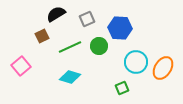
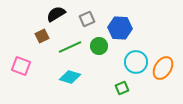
pink square: rotated 30 degrees counterclockwise
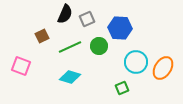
black semicircle: moved 9 px right; rotated 144 degrees clockwise
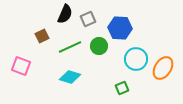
gray square: moved 1 px right
cyan circle: moved 3 px up
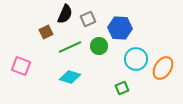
brown square: moved 4 px right, 4 px up
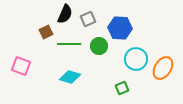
green line: moved 1 px left, 3 px up; rotated 25 degrees clockwise
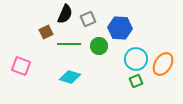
orange ellipse: moved 4 px up
green square: moved 14 px right, 7 px up
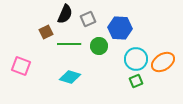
orange ellipse: moved 2 px up; rotated 25 degrees clockwise
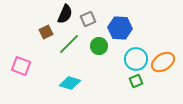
green line: rotated 45 degrees counterclockwise
cyan diamond: moved 6 px down
